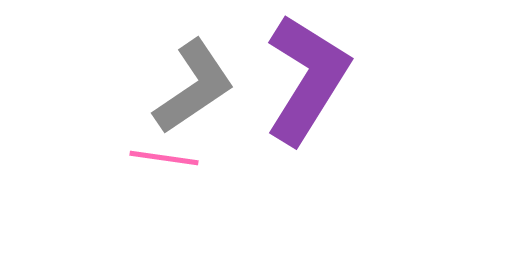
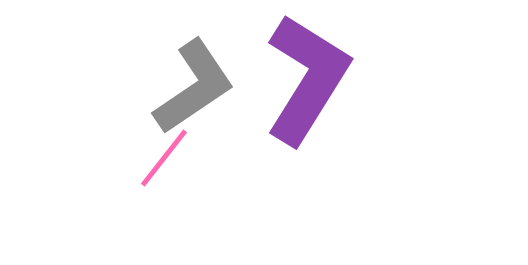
pink line: rotated 60 degrees counterclockwise
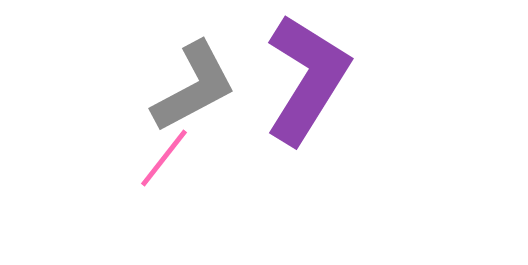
gray L-shape: rotated 6 degrees clockwise
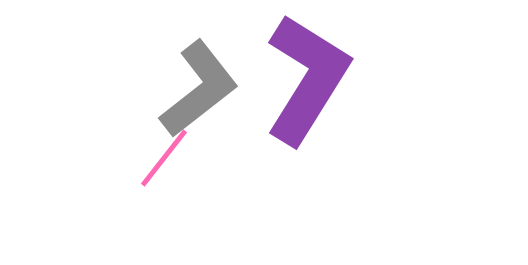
gray L-shape: moved 5 px right, 2 px down; rotated 10 degrees counterclockwise
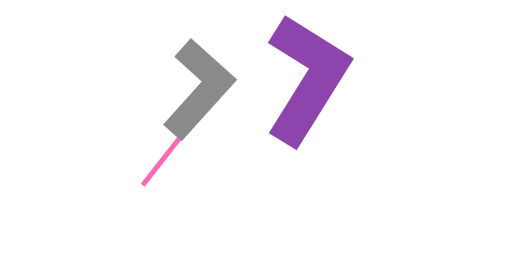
gray L-shape: rotated 10 degrees counterclockwise
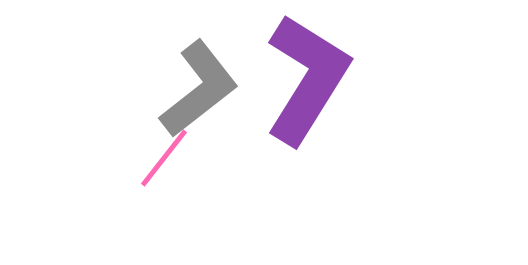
gray L-shape: rotated 10 degrees clockwise
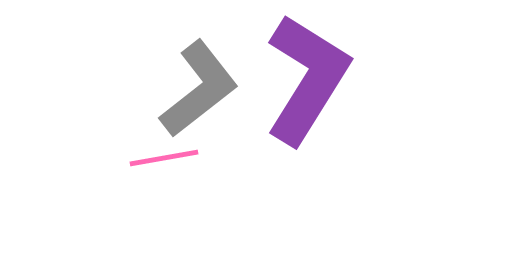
pink line: rotated 42 degrees clockwise
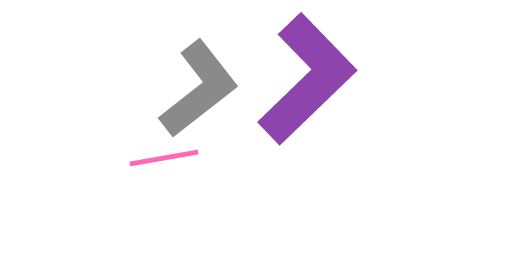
purple L-shape: rotated 14 degrees clockwise
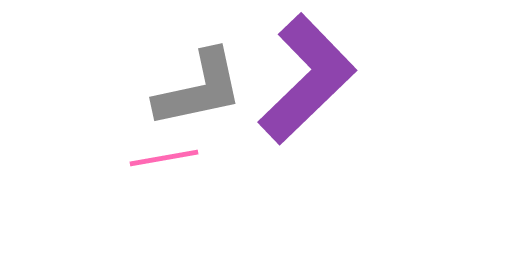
gray L-shape: rotated 26 degrees clockwise
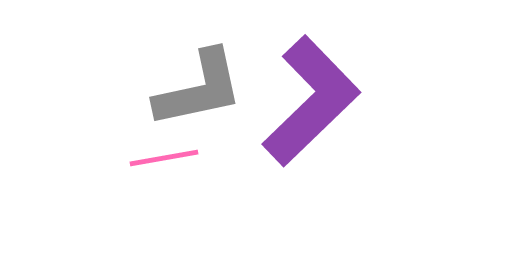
purple L-shape: moved 4 px right, 22 px down
